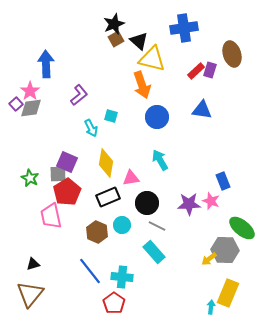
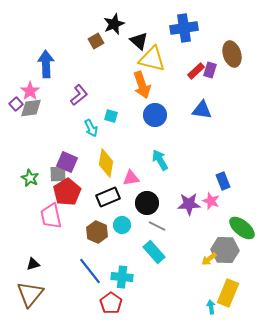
brown square at (116, 39): moved 20 px left, 2 px down
blue circle at (157, 117): moved 2 px left, 2 px up
red pentagon at (114, 303): moved 3 px left
cyan arrow at (211, 307): rotated 16 degrees counterclockwise
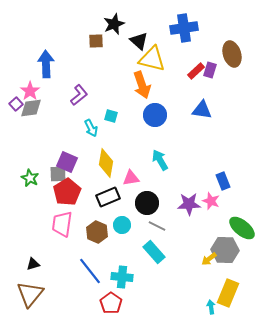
brown square at (96, 41): rotated 28 degrees clockwise
pink trapezoid at (51, 216): moved 11 px right, 8 px down; rotated 20 degrees clockwise
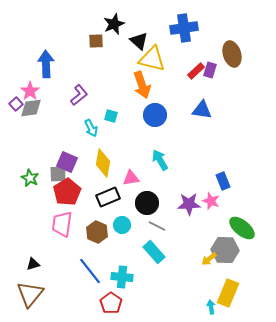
yellow diamond at (106, 163): moved 3 px left
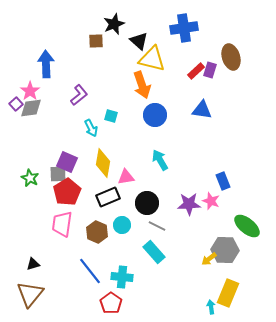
brown ellipse at (232, 54): moved 1 px left, 3 px down
pink triangle at (131, 178): moved 5 px left, 1 px up
green ellipse at (242, 228): moved 5 px right, 2 px up
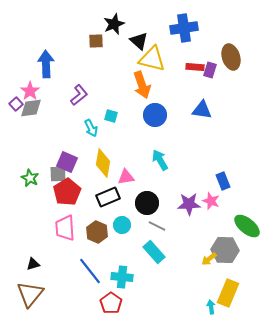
red rectangle at (196, 71): moved 1 px left, 4 px up; rotated 48 degrees clockwise
pink trapezoid at (62, 224): moved 3 px right, 4 px down; rotated 12 degrees counterclockwise
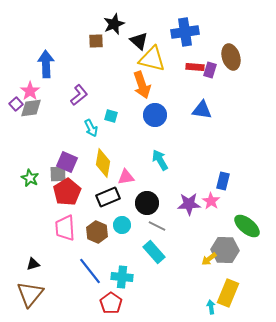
blue cross at (184, 28): moved 1 px right, 4 px down
blue rectangle at (223, 181): rotated 36 degrees clockwise
pink star at (211, 201): rotated 12 degrees clockwise
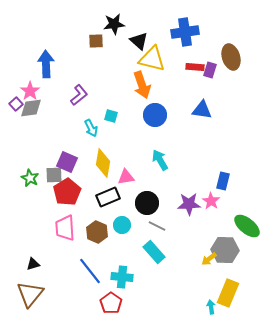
black star at (114, 24): rotated 15 degrees clockwise
gray square at (58, 174): moved 4 px left, 1 px down
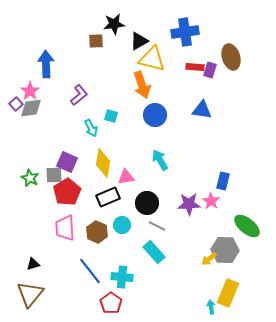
black triangle at (139, 41): rotated 48 degrees clockwise
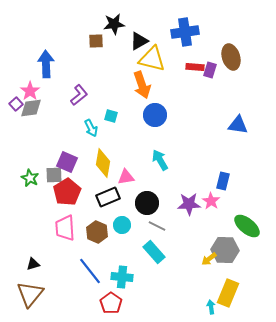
blue triangle at (202, 110): moved 36 px right, 15 px down
